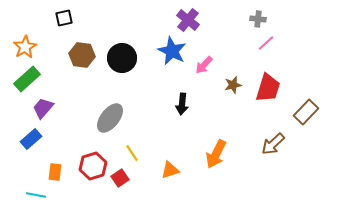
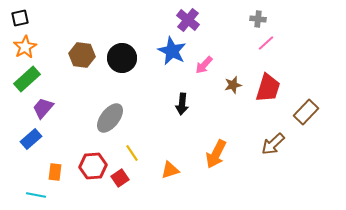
black square: moved 44 px left
red hexagon: rotated 12 degrees clockwise
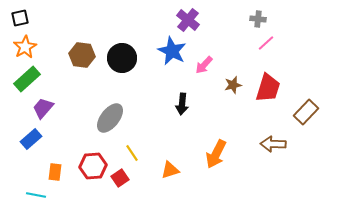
brown arrow: rotated 45 degrees clockwise
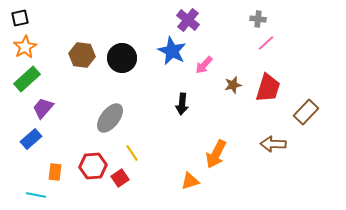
orange triangle: moved 20 px right, 11 px down
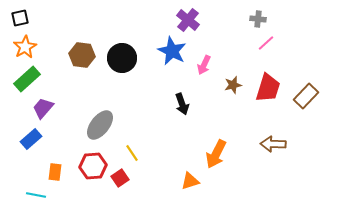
pink arrow: rotated 18 degrees counterclockwise
black arrow: rotated 25 degrees counterclockwise
brown rectangle: moved 16 px up
gray ellipse: moved 10 px left, 7 px down
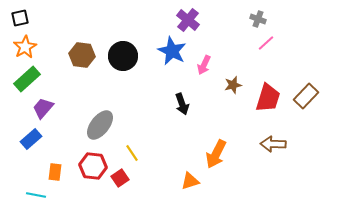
gray cross: rotated 14 degrees clockwise
black circle: moved 1 px right, 2 px up
red trapezoid: moved 10 px down
red hexagon: rotated 12 degrees clockwise
